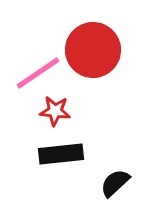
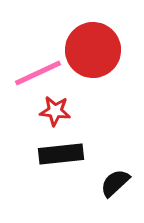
pink line: rotated 9 degrees clockwise
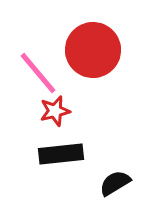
pink line: rotated 75 degrees clockwise
red star: rotated 20 degrees counterclockwise
black semicircle: rotated 12 degrees clockwise
